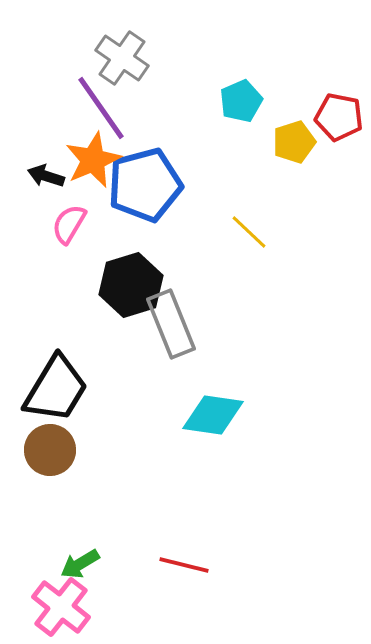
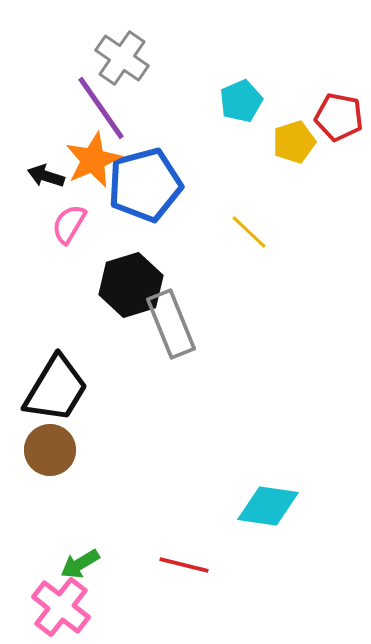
cyan diamond: moved 55 px right, 91 px down
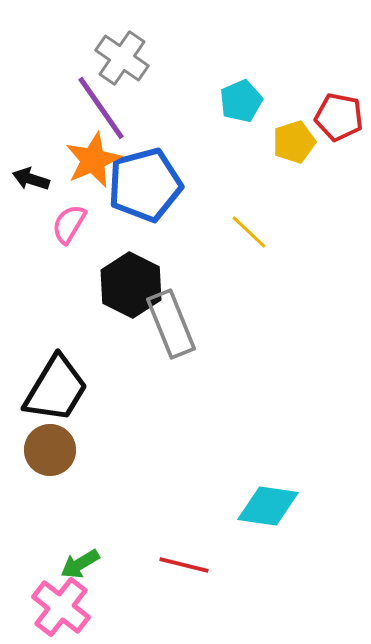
black arrow: moved 15 px left, 3 px down
black hexagon: rotated 16 degrees counterclockwise
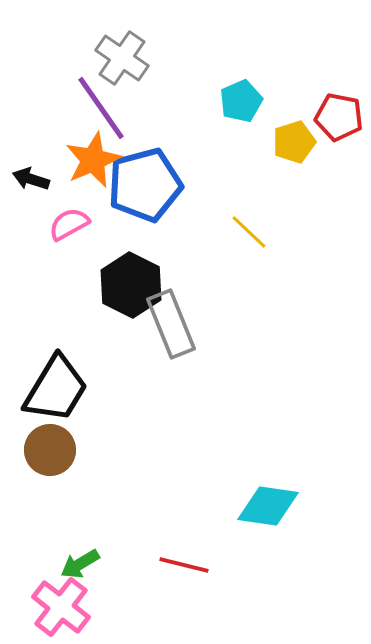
pink semicircle: rotated 30 degrees clockwise
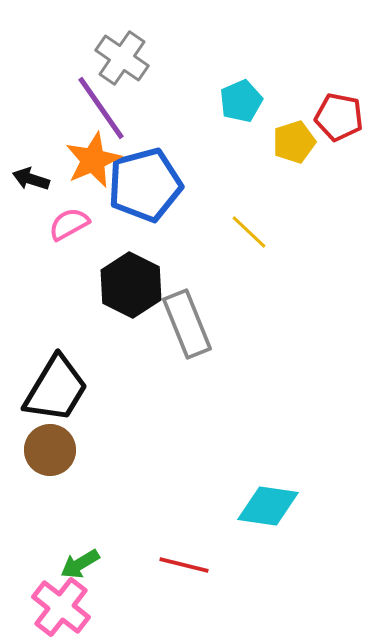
gray rectangle: moved 16 px right
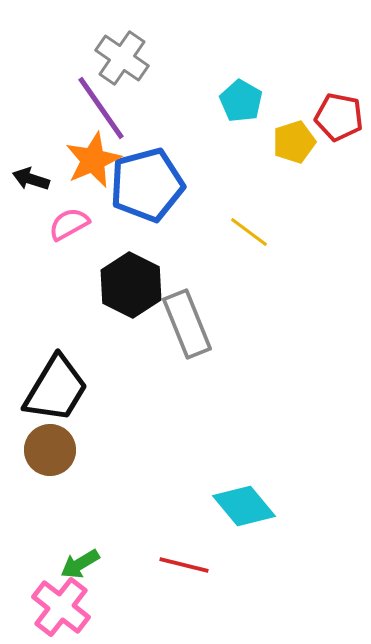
cyan pentagon: rotated 18 degrees counterclockwise
blue pentagon: moved 2 px right
yellow line: rotated 6 degrees counterclockwise
cyan diamond: moved 24 px left; rotated 42 degrees clockwise
